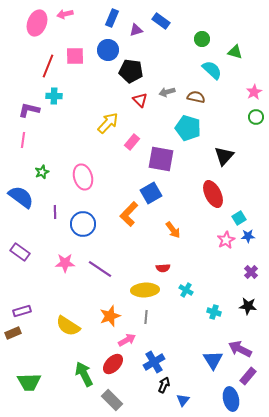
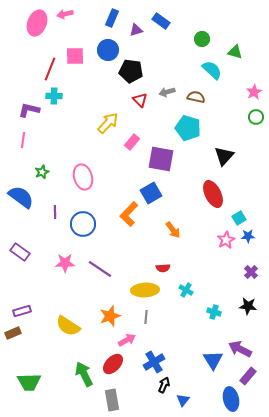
red line at (48, 66): moved 2 px right, 3 px down
gray rectangle at (112, 400): rotated 35 degrees clockwise
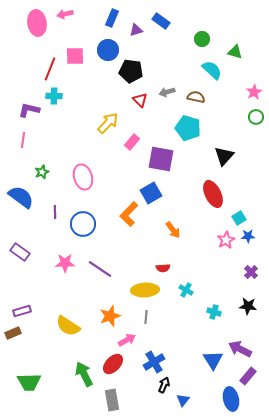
pink ellipse at (37, 23): rotated 30 degrees counterclockwise
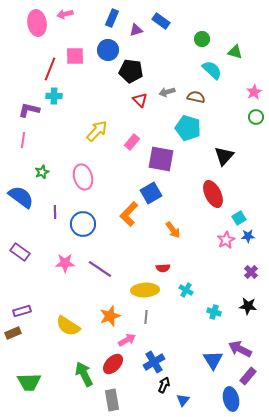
yellow arrow at (108, 123): moved 11 px left, 8 px down
